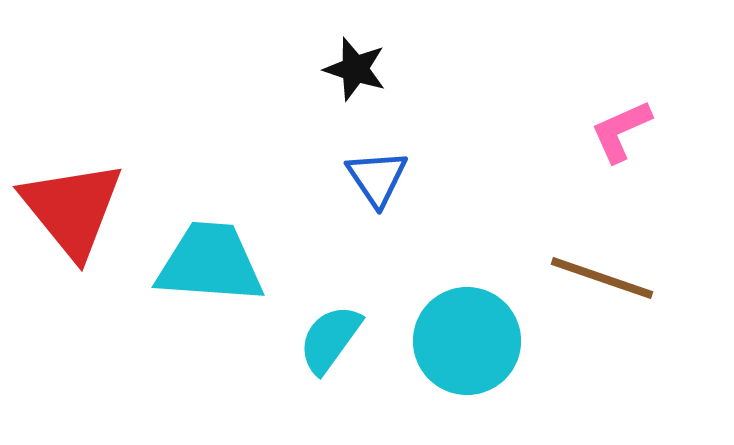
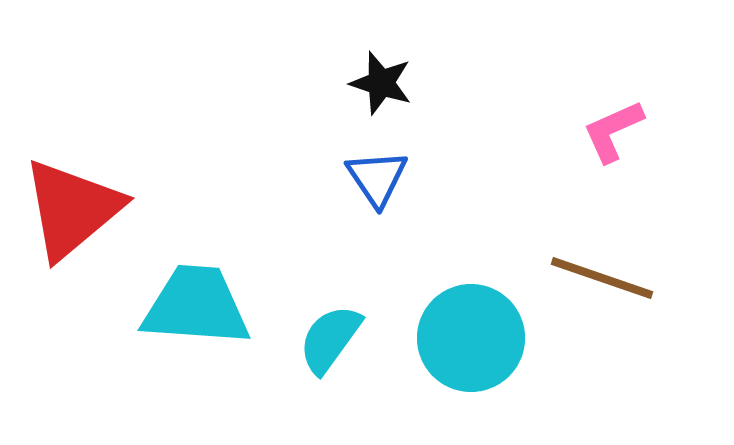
black star: moved 26 px right, 14 px down
pink L-shape: moved 8 px left
red triangle: rotated 29 degrees clockwise
cyan trapezoid: moved 14 px left, 43 px down
cyan circle: moved 4 px right, 3 px up
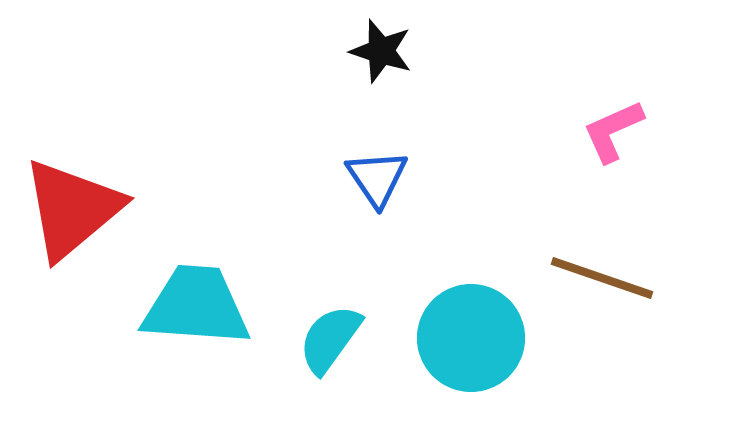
black star: moved 32 px up
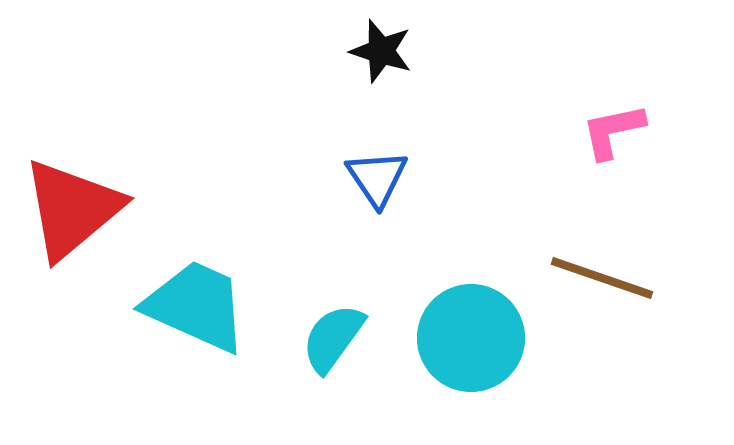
pink L-shape: rotated 12 degrees clockwise
cyan trapezoid: rotated 20 degrees clockwise
cyan semicircle: moved 3 px right, 1 px up
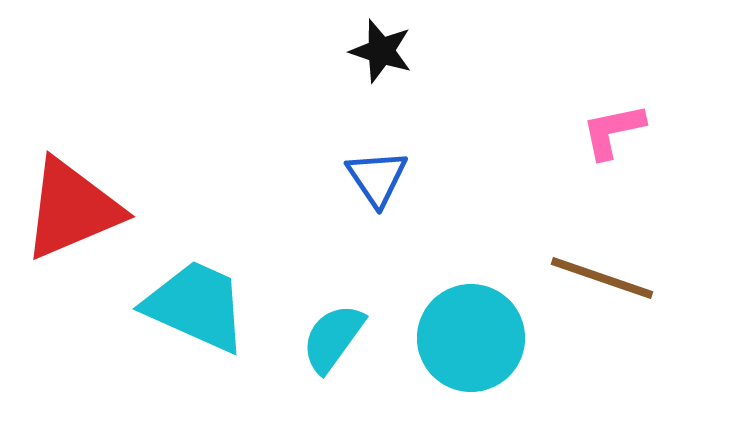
red triangle: rotated 17 degrees clockwise
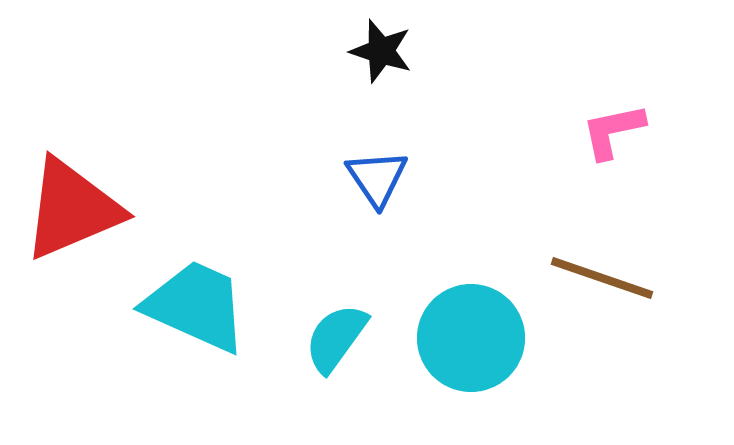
cyan semicircle: moved 3 px right
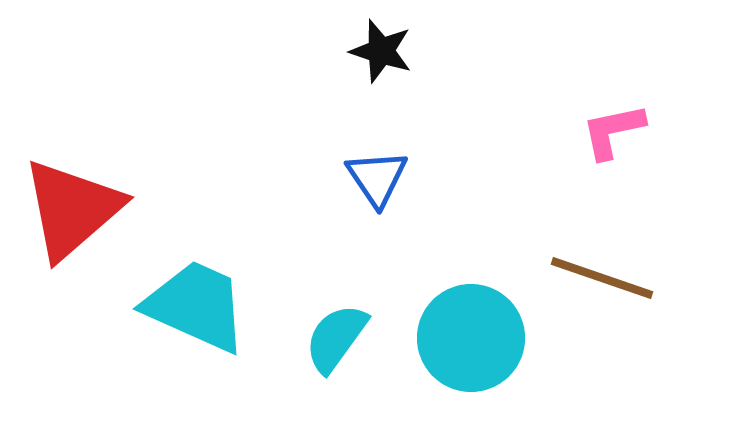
red triangle: rotated 18 degrees counterclockwise
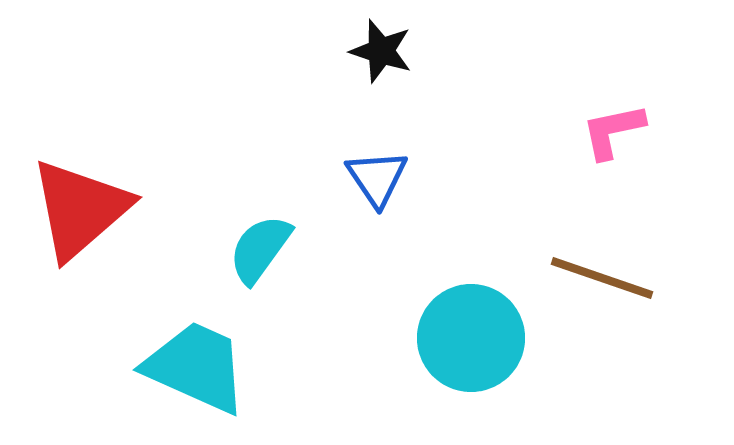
red triangle: moved 8 px right
cyan trapezoid: moved 61 px down
cyan semicircle: moved 76 px left, 89 px up
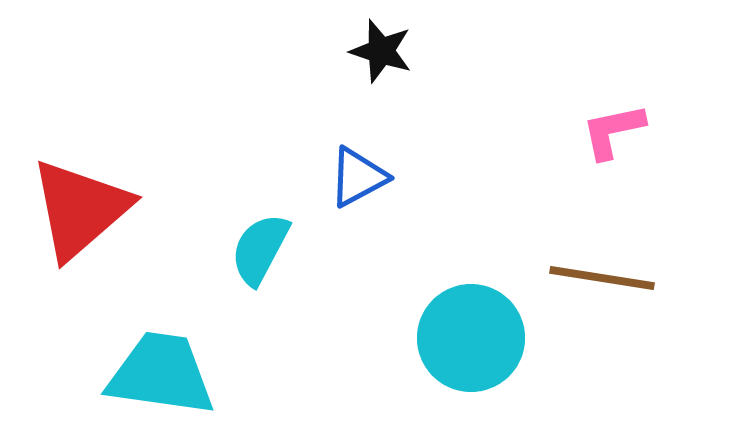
blue triangle: moved 19 px left, 1 px up; rotated 36 degrees clockwise
cyan semicircle: rotated 8 degrees counterclockwise
brown line: rotated 10 degrees counterclockwise
cyan trapezoid: moved 35 px left, 7 px down; rotated 16 degrees counterclockwise
